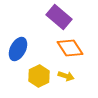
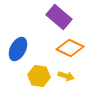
orange diamond: rotated 32 degrees counterclockwise
yellow hexagon: rotated 25 degrees counterclockwise
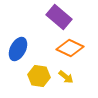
yellow arrow: moved 1 px down; rotated 21 degrees clockwise
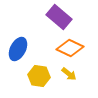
yellow arrow: moved 3 px right, 3 px up
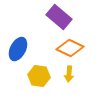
yellow arrow: rotated 56 degrees clockwise
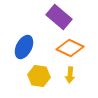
blue ellipse: moved 6 px right, 2 px up
yellow arrow: moved 1 px right, 1 px down
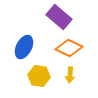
orange diamond: moved 1 px left
